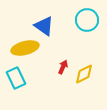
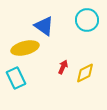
yellow diamond: moved 1 px right, 1 px up
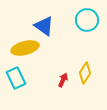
red arrow: moved 13 px down
yellow diamond: rotated 30 degrees counterclockwise
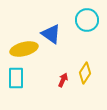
blue triangle: moved 7 px right, 8 px down
yellow ellipse: moved 1 px left, 1 px down
cyan rectangle: rotated 25 degrees clockwise
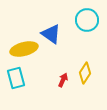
cyan rectangle: rotated 15 degrees counterclockwise
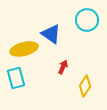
yellow diamond: moved 13 px down
red arrow: moved 13 px up
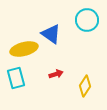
red arrow: moved 7 px left, 7 px down; rotated 48 degrees clockwise
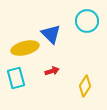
cyan circle: moved 1 px down
blue triangle: rotated 10 degrees clockwise
yellow ellipse: moved 1 px right, 1 px up
red arrow: moved 4 px left, 3 px up
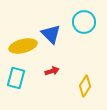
cyan circle: moved 3 px left, 1 px down
yellow ellipse: moved 2 px left, 2 px up
cyan rectangle: rotated 30 degrees clockwise
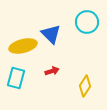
cyan circle: moved 3 px right
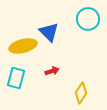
cyan circle: moved 1 px right, 3 px up
blue triangle: moved 2 px left, 2 px up
yellow diamond: moved 4 px left, 7 px down
